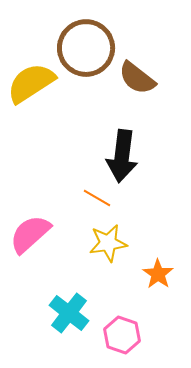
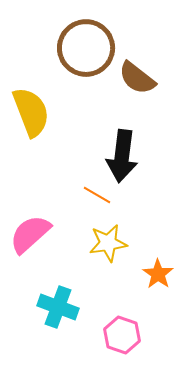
yellow semicircle: moved 29 px down; rotated 102 degrees clockwise
orange line: moved 3 px up
cyan cross: moved 11 px left, 6 px up; rotated 18 degrees counterclockwise
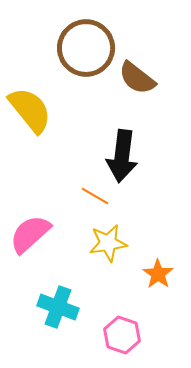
yellow semicircle: moved 1 px left, 2 px up; rotated 18 degrees counterclockwise
orange line: moved 2 px left, 1 px down
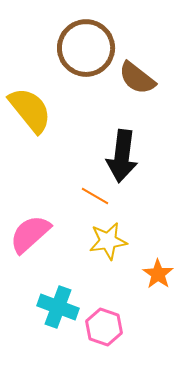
yellow star: moved 2 px up
pink hexagon: moved 18 px left, 8 px up
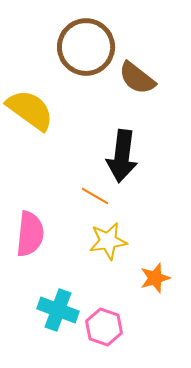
brown circle: moved 1 px up
yellow semicircle: rotated 15 degrees counterclockwise
pink semicircle: rotated 138 degrees clockwise
orange star: moved 3 px left, 4 px down; rotated 20 degrees clockwise
cyan cross: moved 3 px down
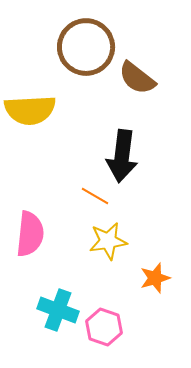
yellow semicircle: rotated 141 degrees clockwise
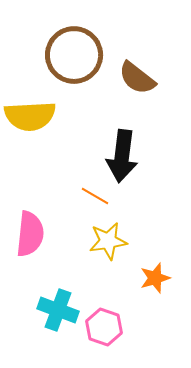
brown circle: moved 12 px left, 8 px down
yellow semicircle: moved 6 px down
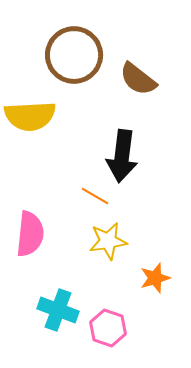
brown semicircle: moved 1 px right, 1 px down
pink hexagon: moved 4 px right, 1 px down
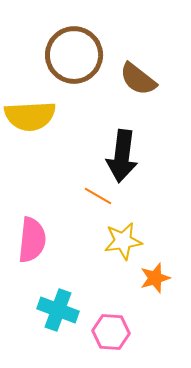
orange line: moved 3 px right
pink semicircle: moved 2 px right, 6 px down
yellow star: moved 15 px right
pink hexagon: moved 3 px right, 4 px down; rotated 15 degrees counterclockwise
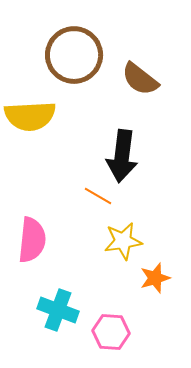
brown semicircle: moved 2 px right
